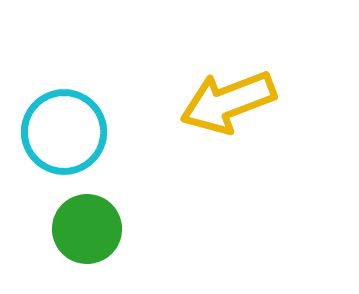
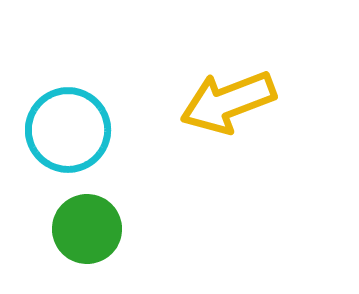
cyan circle: moved 4 px right, 2 px up
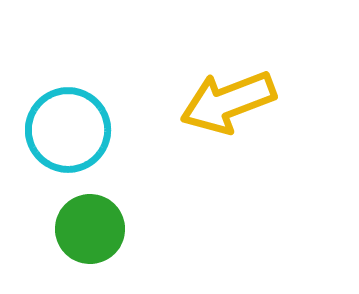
green circle: moved 3 px right
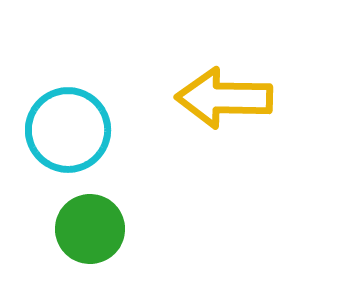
yellow arrow: moved 4 px left, 4 px up; rotated 22 degrees clockwise
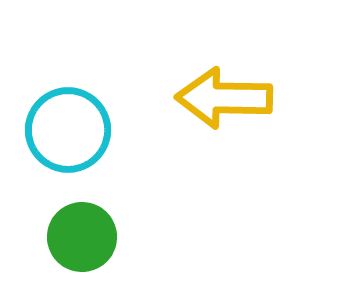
green circle: moved 8 px left, 8 px down
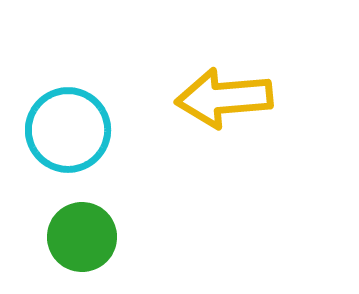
yellow arrow: rotated 6 degrees counterclockwise
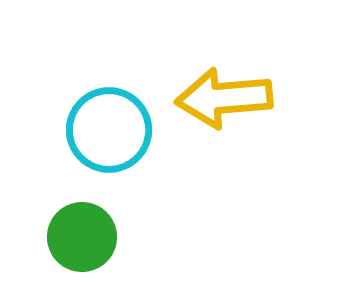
cyan circle: moved 41 px right
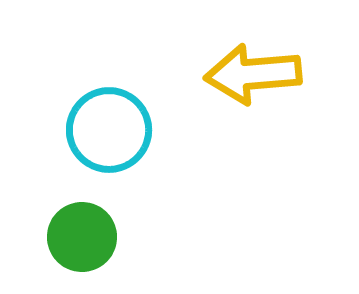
yellow arrow: moved 29 px right, 24 px up
